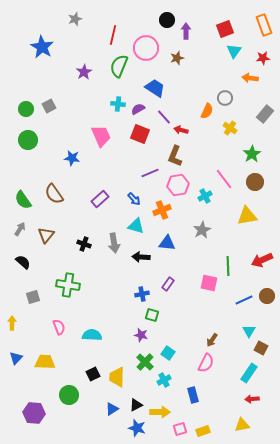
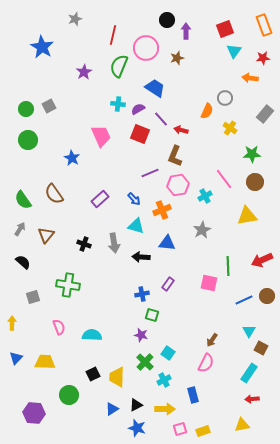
purple line at (164, 117): moved 3 px left, 2 px down
green star at (252, 154): rotated 30 degrees clockwise
blue star at (72, 158): rotated 21 degrees clockwise
yellow arrow at (160, 412): moved 5 px right, 3 px up
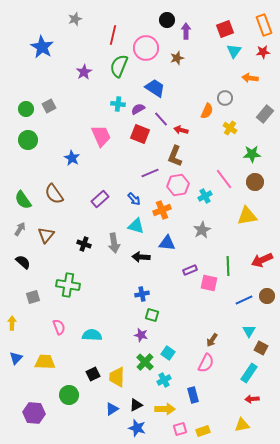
red star at (263, 58): moved 6 px up
purple rectangle at (168, 284): moved 22 px right, 14 px up; rotated 32 degrees clockwise
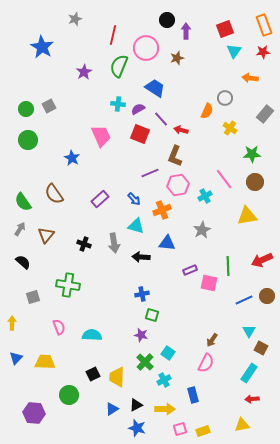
green semicircle at (23, 200): moved 2 px down
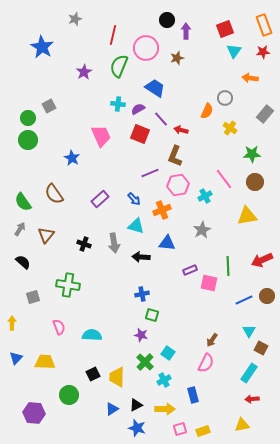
green circle at (26, 109): moved 2 px right, 9 px down
